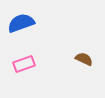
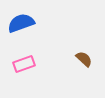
brown semicircle: rotated 18 degrees clockwise
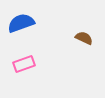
brown semicircle: moved 21 px up; rotated 18 degrees counterclockwise
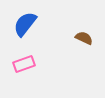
blue semicircle: moved 4 px right, 1 px down; rotated 32 degrees counterclockwise
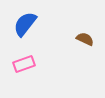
brown semicircle: moved 1 px right, 1 px down
